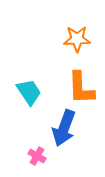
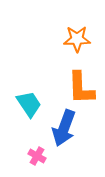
cyan trapezoid: moved 12 px down
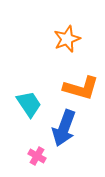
orange star: moved 10 px left; rotated 20 degrees counterclockwise
orange L-shape: rotated 72 degrees counterclockwise
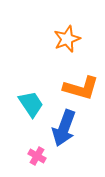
cyan trapezoid: moved 2 px right
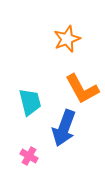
orange L-shape: moved 1 px right, 1 px down; rotated 45 degrees clockwise
cyan trapezoid: moved 1 px left, 2 px up; rotated 20 degrees clockwise
pink cross: moved 8 px left
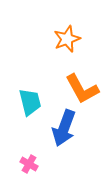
pink cross: moved 8 px down
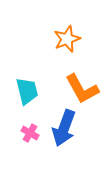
cyan trapezoid: moved 3 px left, 11 px up
pink cross: moved 1 px right, 31 px up
